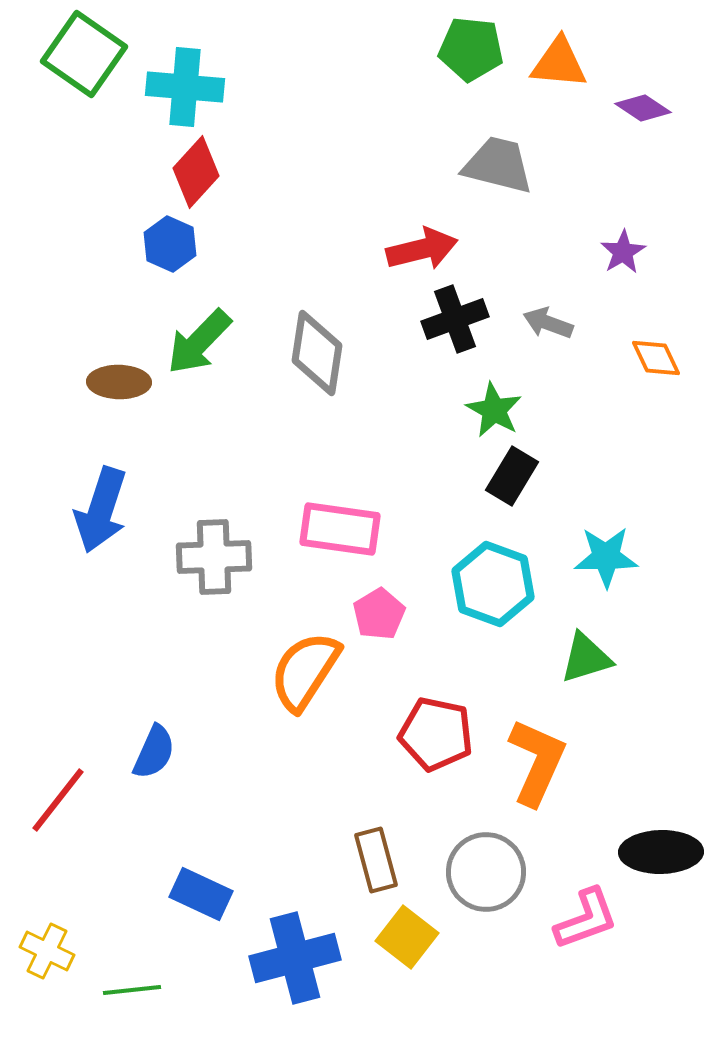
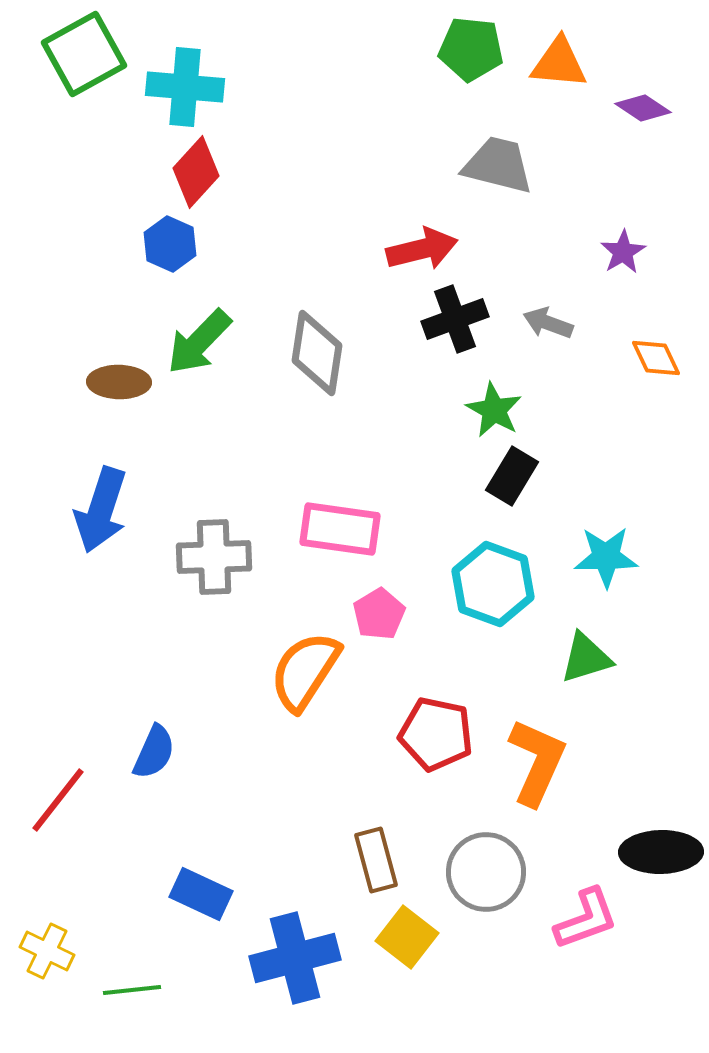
green square: rotated 26 degrees clockwise
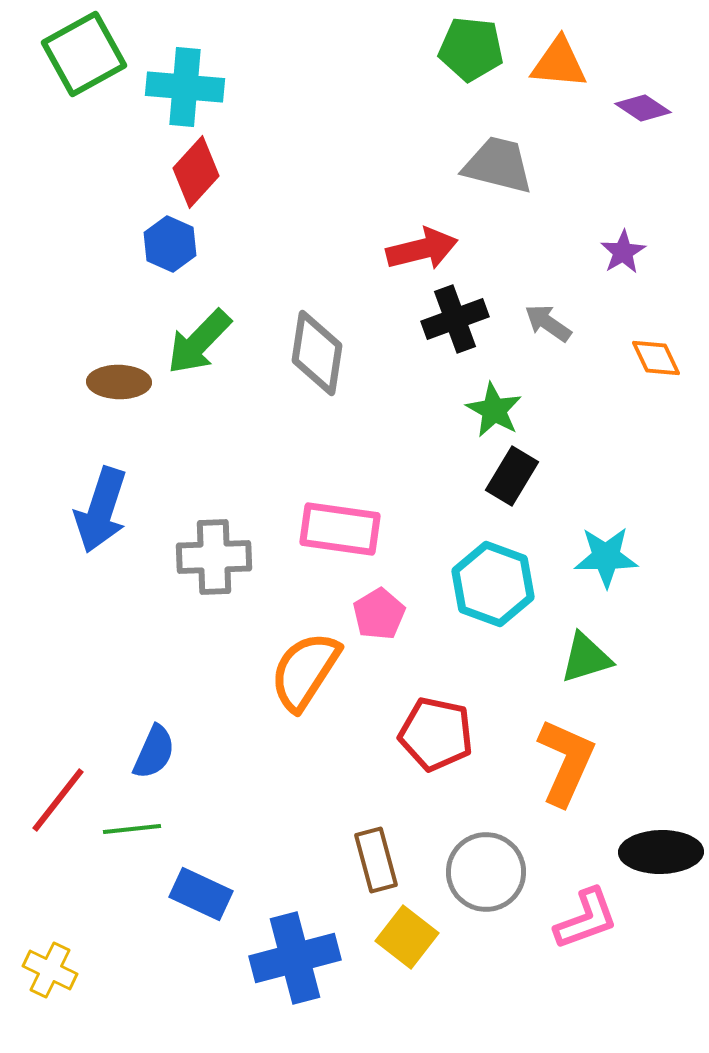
gray arrow: rotated 15 degrees clockwise
orange L-shape: moved 29 px right
yellow cross: moved 3 px right, 19 px down
green line: moved 161 px up
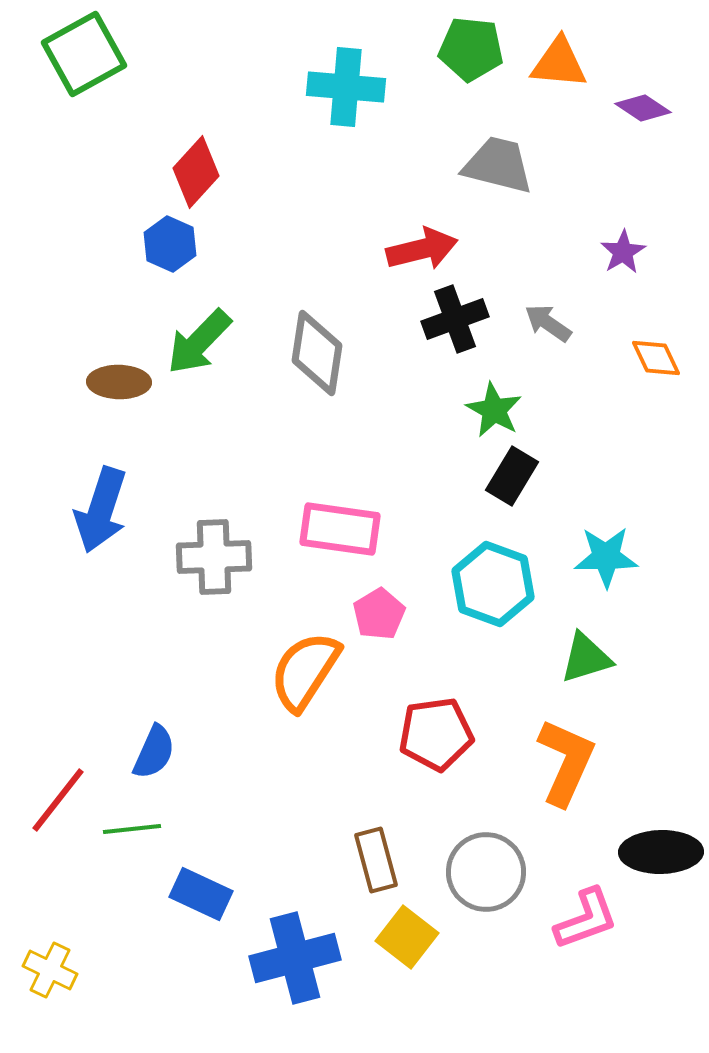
cyan cross: moved 161 px right
red pentagon: rotated 20 degrees counterclockwise
